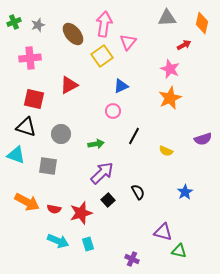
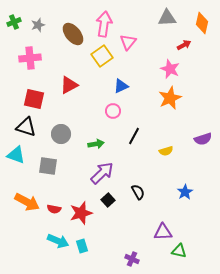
yellow semicircle: rotated 40 degrees counterclockwise
purple triangle: rotated 18 degrees counterclockwise
cyan rectangle: moved 6 px left, 2 px down
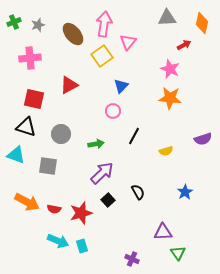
blue triangle: rotated 21 degrees counterclockwise
orange star: rotated 30 degrees clockwise
green triangle: moved 1 px left, 2 px down; rotated 42 degrees clockwise
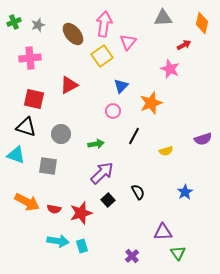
gray triangle: moved 4 px left
orange star: moved 19 px left, 5 px down; rotated 25 degrees counterclockwise
cyan arrow: rotated 15 degrees counterclockwise
purple cross: moved 3 px up; rotated 24 degrees clockwise
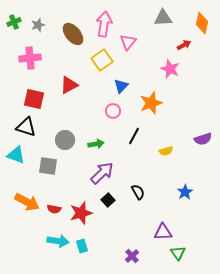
yellow square: moved 4 px down
gray circle: moved 4 px right, 6 px down
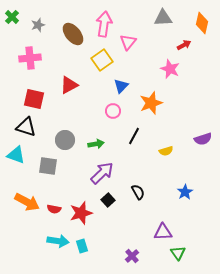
green cross: moved 2 px left, 5 px up; rotated 24 degrees counterclockwise
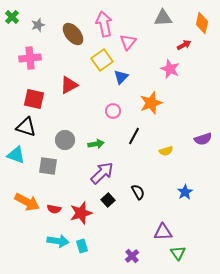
pink arrow: rotated 20 degrees counterclockwise
blue triangle: moved 9 px up
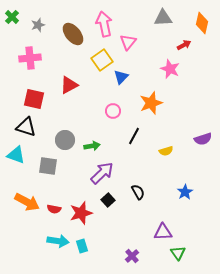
green arrow: moved 4 px left, 2 px down
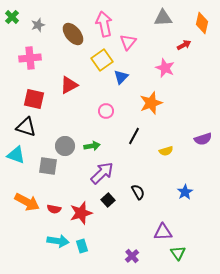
pink star: moved 5 px left, 1 px up
pink circle: moved 7 px left
gray circle: moved 6 px down
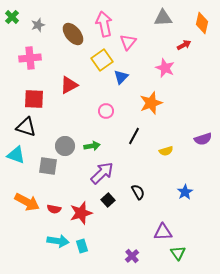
red square: rotated 10 degrees counterclockwise
